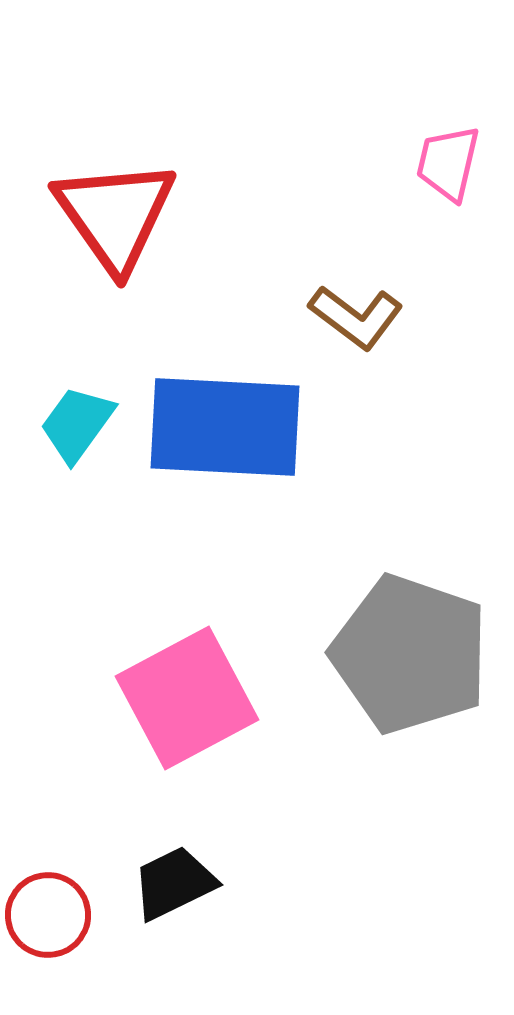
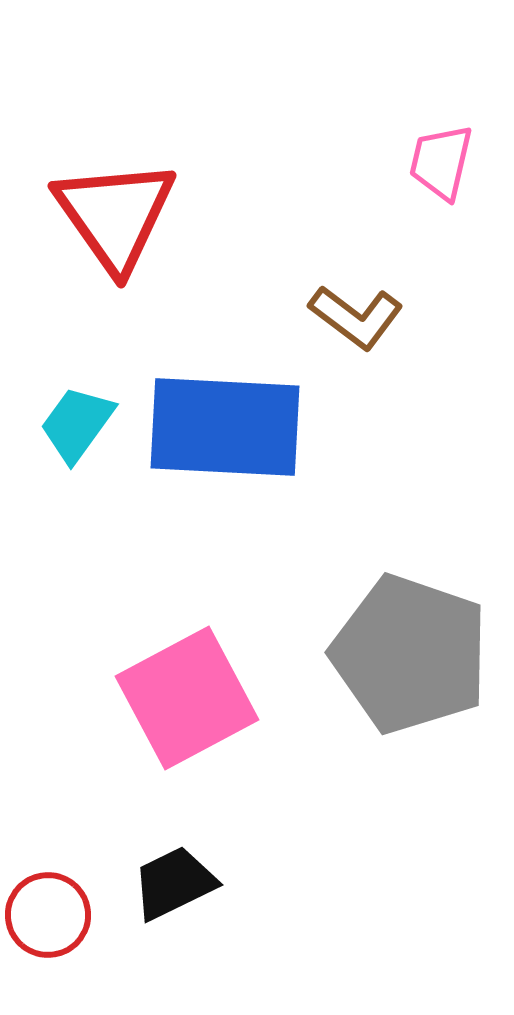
pink trapezoid: moved 7 px left, 1 px up
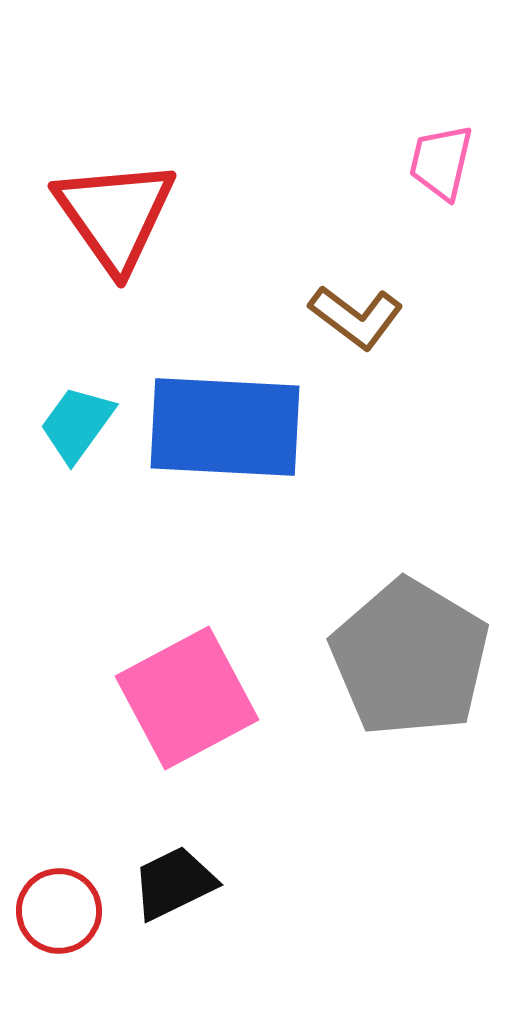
gray pentagon: moved 4 px down; rotated 12 degrees clockwise
red circle: moved 11 px right, 4 px up
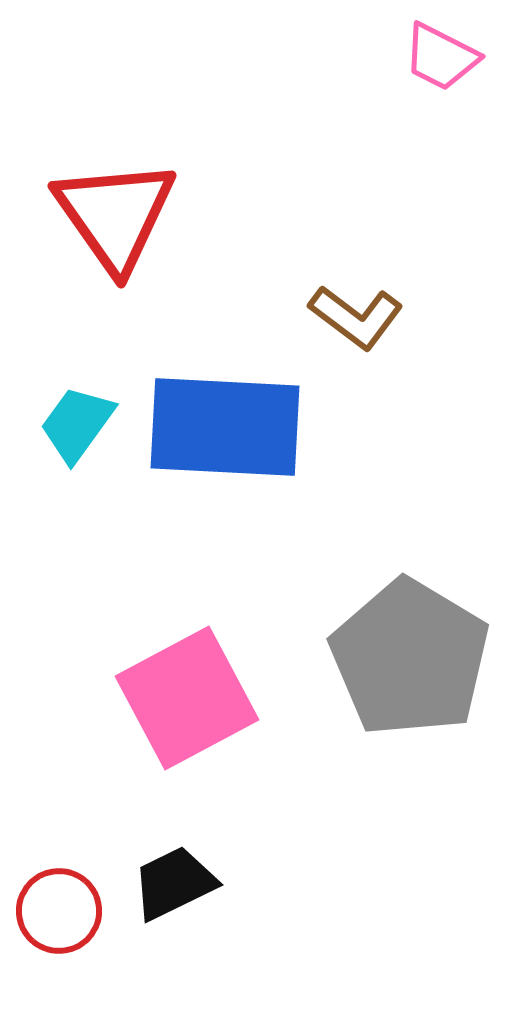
pink trapezoid: moved 105 px up; rotated 76 degrees counterclockwise
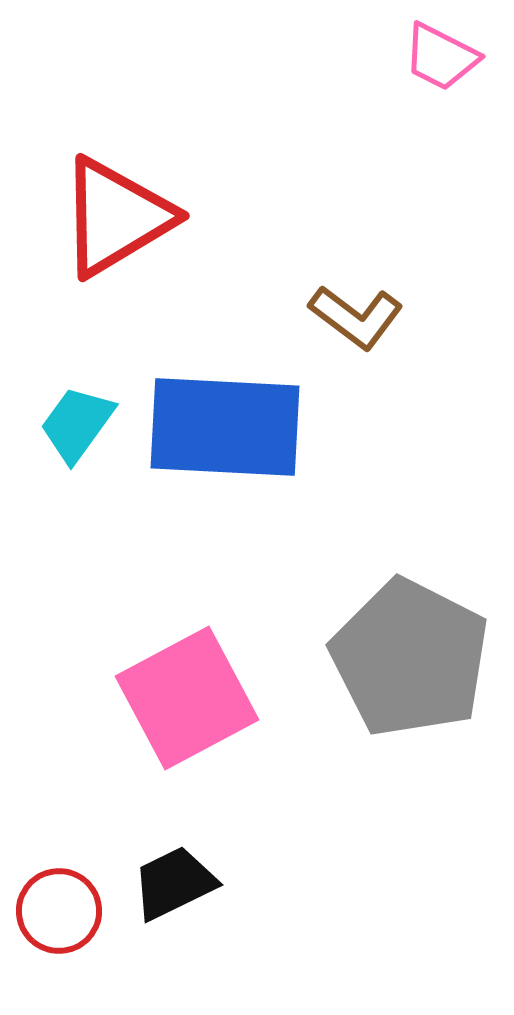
red triangle: moved 1 px right, 2 px down; rotated 34 degrees clockwise
gray pentagon: rotated 4 degrees counterclockwise
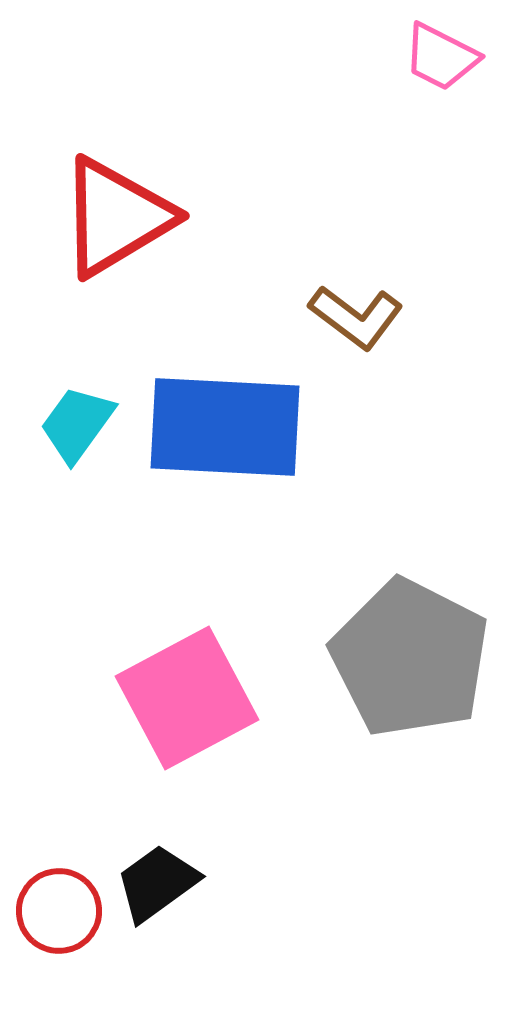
black trapezoid: moved 17 px left; rotated 10 degrees counterclockwise
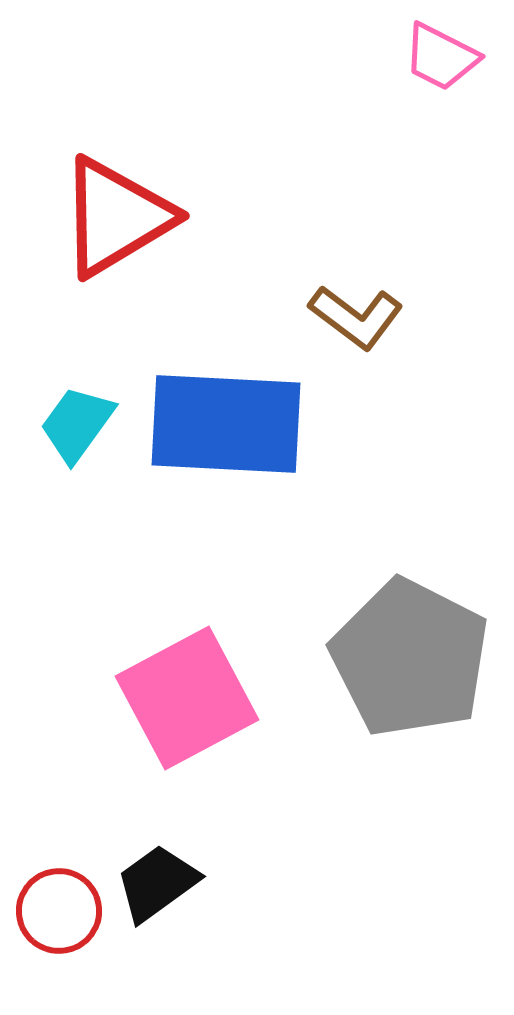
blue rectangle: moved 1 px right, 3 px up
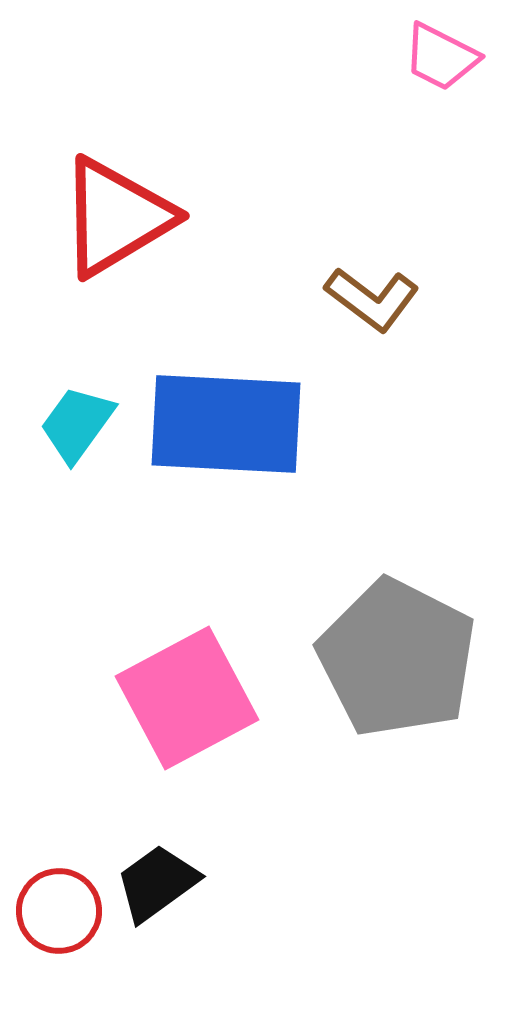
brown L-shape: moved 16 px right, 18 px up
gray pentagon: moved 13 px left
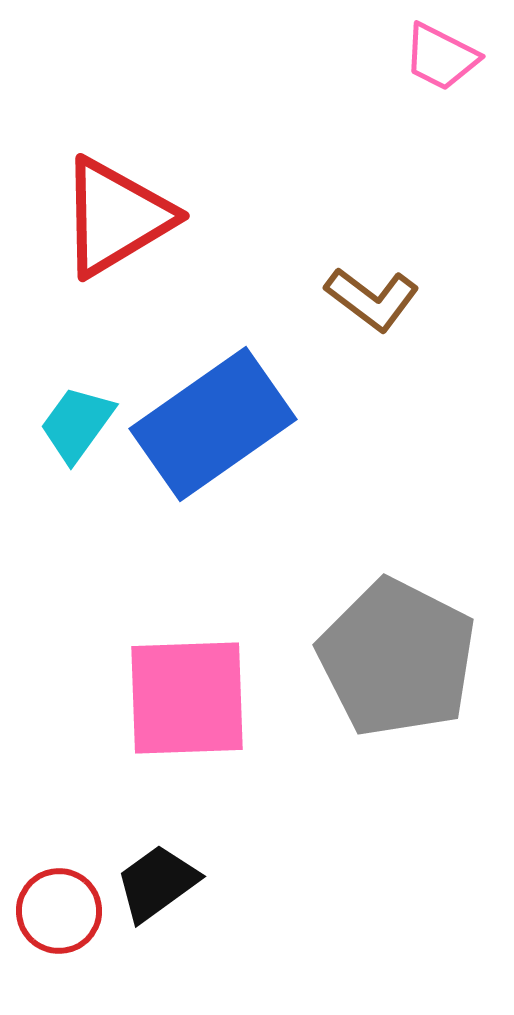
blue rectangle: moved 13 px left; rotated 38 degrees counterclockwise
pink square: rotated 26 degrees clockwise
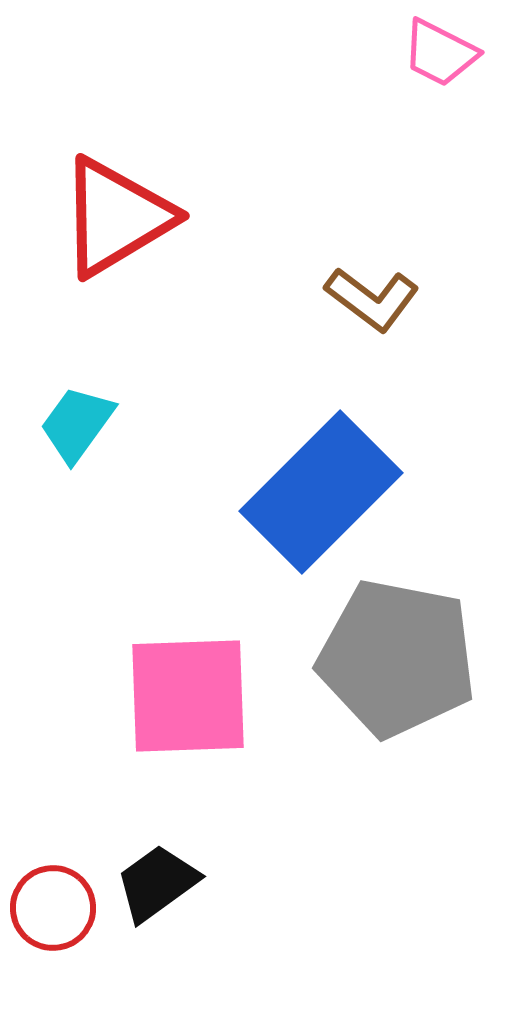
pink trapezoid: moved 1 px left, 4 px up
blue rectangle: moved 108 px right, 68 px down; rotated 10 degrees counterclockwise
gray pentagon: rotated 16 degrees counterclockwise
pink square: moved 1 px right, 2 px up
red circle: moved 6 px left, 3 px up
